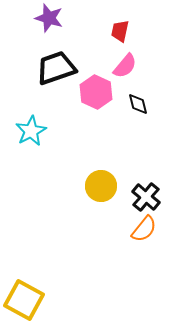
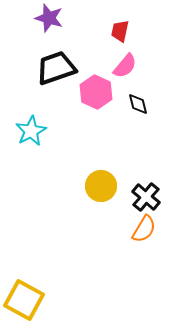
orange semicircle: rotated 8 degrees counterclockwise
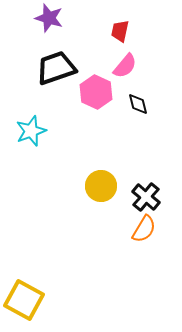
cyan star: rotated 8 degrees clockwise
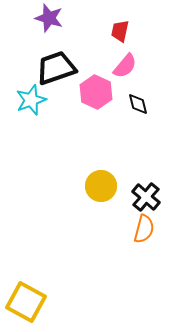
cyan star: moved 31 px up
orange semicircle: rotated 16 degrees counterclockwise
yellow square: moved 2 px right, 2 px down
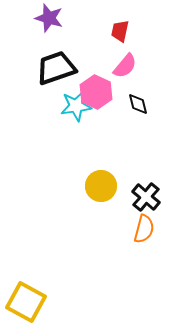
cyan star: moved 45 px right, 6 px down; rotated 12 degrees clockwise
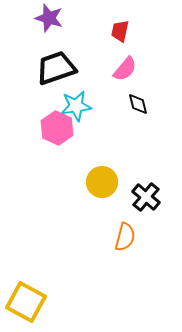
pink semicircle: moved 3 px down
pink hexagon: moved 39 px left, 36 px down
yellow circle: moved 1 px right, 4 px up
orange semicircle: moved 19 px left, 8 px down
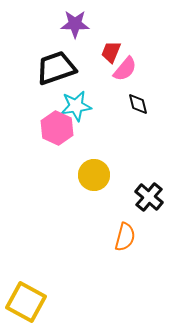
purple star: moved 26 px right, 6 px down; rotated 16 degrees counterclockwise
red trapezoid: moved 9 px left, 21 px down; rotated 10 degrees clockwise
yellow circle: moved 8 px left, 7 px up
black cross: moved 3 px right
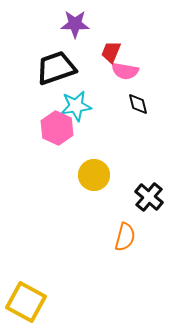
pink semicircle: moved 2 px down; rotated 60 degrees clockwise
